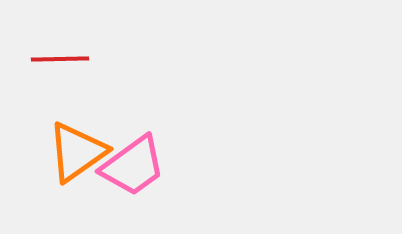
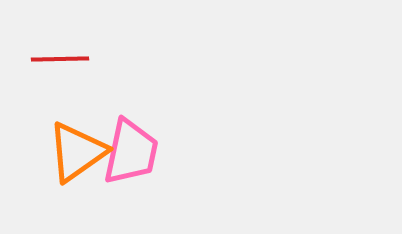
pink trapezoid: moved 2 px left, 14 px up; rotated 42 degrees counterclockwise
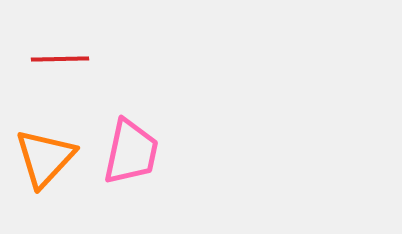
orange triangle: moved 32 px left, 6 px down; rotated 12 degrees counterclockwise
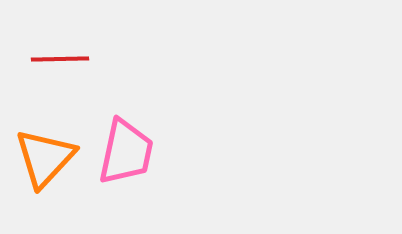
pink trapezoid: moved 5 px left
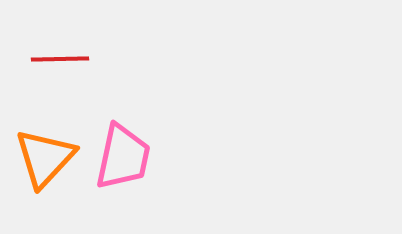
pink trapezoid: moved 3 px left, 5 px down
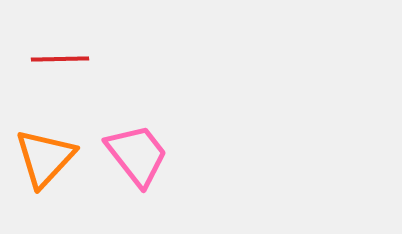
pink trapezoid: moved 14 px right, 2 px up; rotated 50 degrees counterclockwise
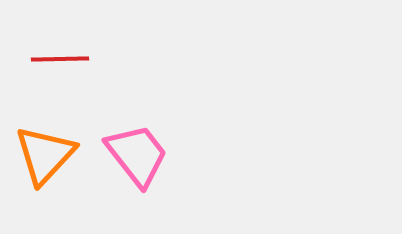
orange triangle: moved 3 px up
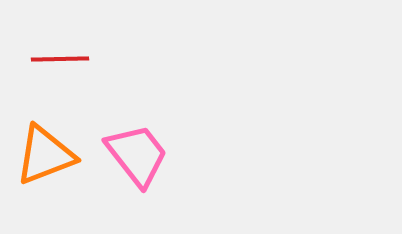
orange triangle: rotated 26 degrees clockwise
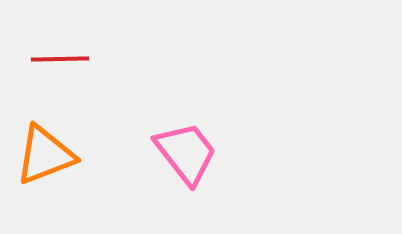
pink trapezoid: moved 49 px right, 2 px up
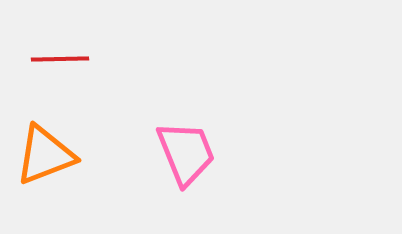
pink trapezoid: rotated 16 degrees clockwise
